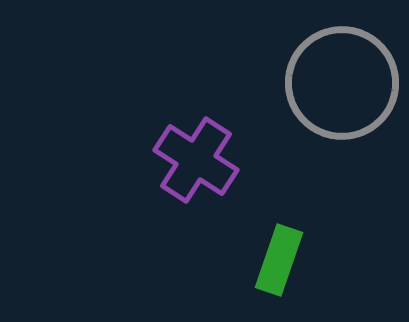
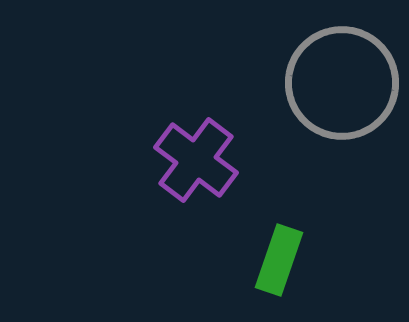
purple cross: rotated 4 degrees clockwise
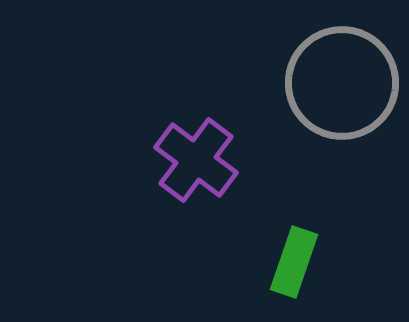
green rectangle: moved 15 px right, 2 px down
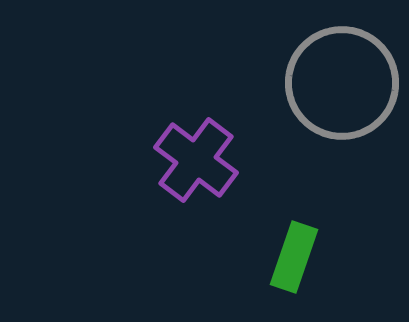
green rectangle: moved 5 px up
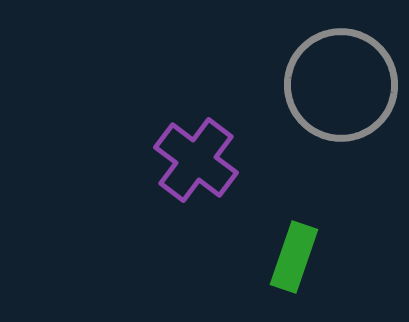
gray circle: moved 1 px left, 2 px down
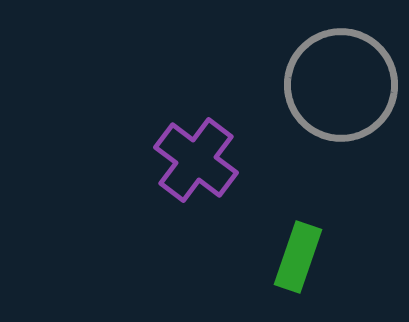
green rectangle: moved 4 px right
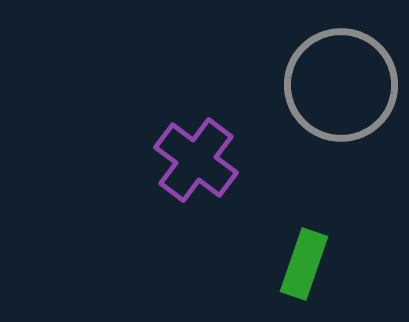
green rectangle: moved 6 px right, 7 px down
